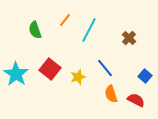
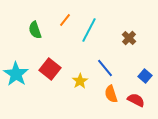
yellow star: moved 2 px right, 4 px down; rotated 14 degrees counterclockwise
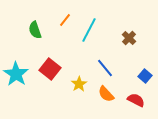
yellow star: moved 1 px left, 3 px down
orange semicircle: moved 5 px left; rotated 24 degrees counterclockwise
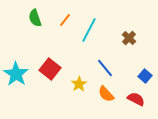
green semicircle: moved 12 px up
red semicircle: moved 1 px up
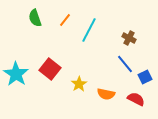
brown cross: rotated 16 degrees counterclockwise
blue line: moved 20 px right, 4 px up
blue square: moved 1 px down; rotated 24 degrees clockwise
orange semicircle: rotated 36 degrees counterclockwise
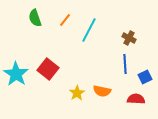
blue line: rotated 36 degrees clockwise
red square: moved 2 px left
yellow star: moved 2 px left, 9 px down
orange semicircle: moved 4 px left, 3 px up
red semicircle: rotated 24 degrees counterclockwise
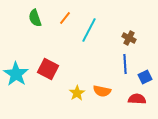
orange line: moved 2 px up
red square: rotated 10 degrees counterclockwise
red semicircle: moved 1 px right
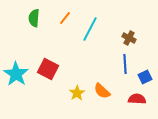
green semicircle: moved 1 px left; rotated 24 degrees clockwise
cyan line: moved 1 px right, 1 px up
orange semicircle: rotated 30 degrees clockwise
